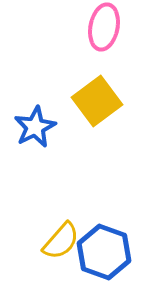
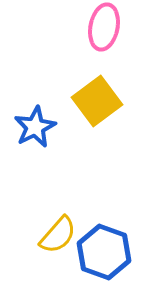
yellow semicircle: moved 3 px left, 6 px up
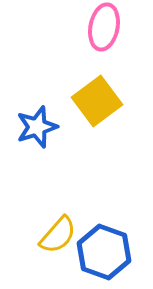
blue star: moved 2 px right; rotated 9 degrees clockwise
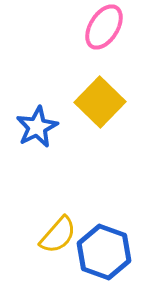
pink ellipse: rotated 21 degrees clockwise
yellow square: moved 3 px right, 1 px down; rotated 9 degrees counterclockwise
blue star: rotated 9 degrees counterclockwise
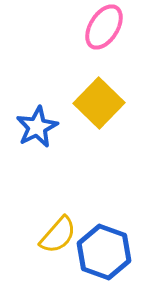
yellow square: moved 1 px left, 1 px down
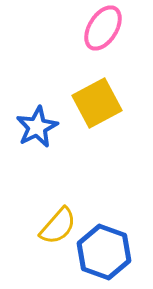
pink ellipse: moved 1 px left, 1 px down
yellow square: moved 2 px left; rotated 18 degrees clockwise
yellow semicircle: moved 9 px up
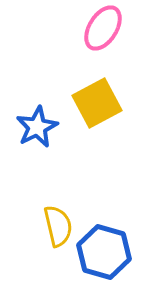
yellow semicircle: rotated 54 degrees counterclockwise
blue hexagon: rotated 4 degrees counterclockwise
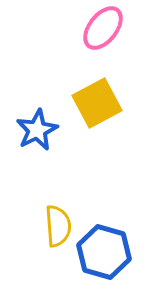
pink ellipse: rotated 6 degrees clockwise
blue star: moved 3 px down
yellow semicircle: rotated 9 degrees clockwise
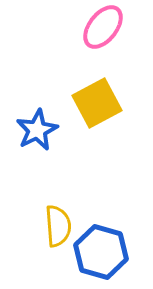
pink ellipse: moved 1 px up
blue hexagon: moved 3 px left
